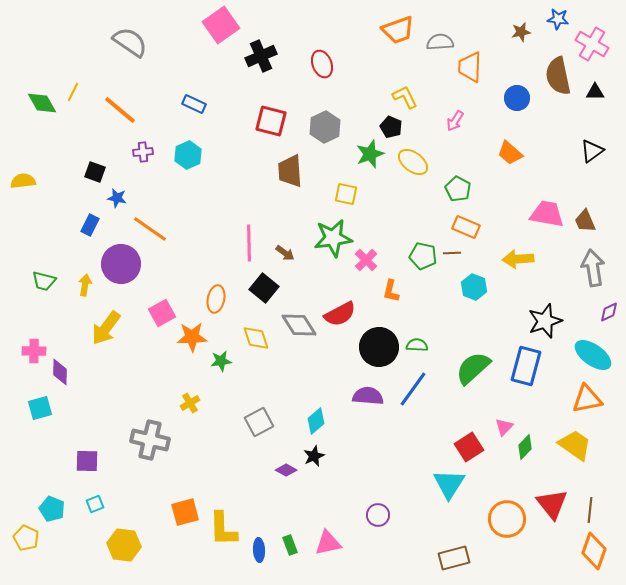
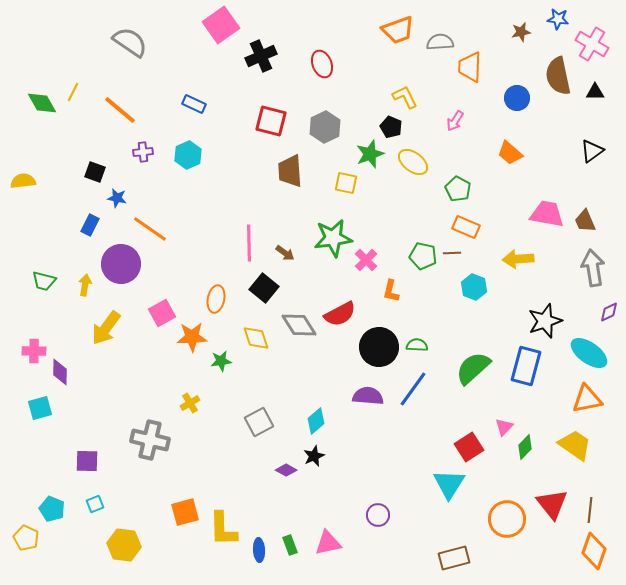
yellow square at (346, 194): moved 11 px up
cyan ellipse at (593, 355): moved 4 px left, 2 px up
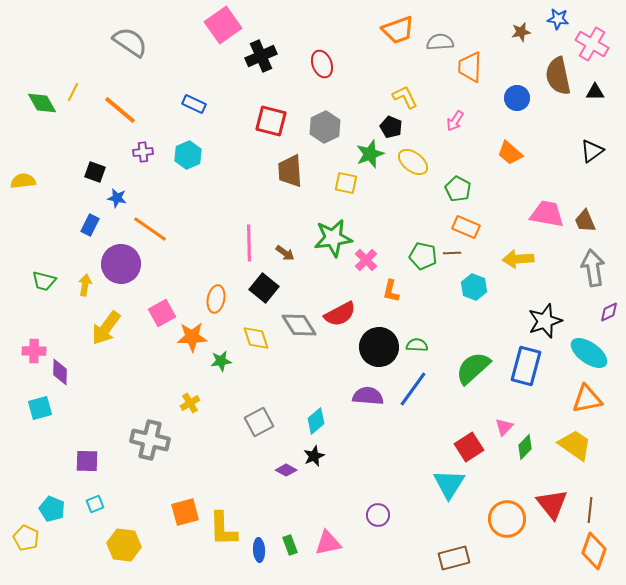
pink square at (221, 25): moved 2 px right
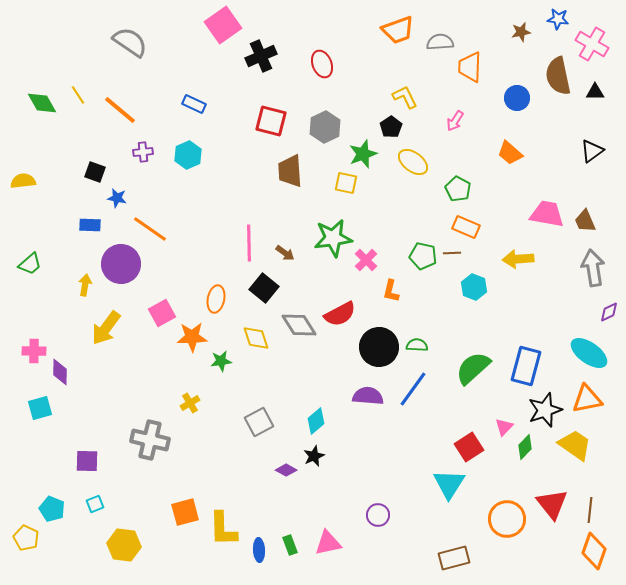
yellow line at (73, 92): moved 5 px right, 3 px down; rotated 60 degrees counterclockwise
black pentagon at (391, 127): rotated 15 degrees clockwise
green star at (370, 154): moved 7 px left
blue rectangle at (90, 225): rotated 65 degrees clockwise
green trapezoid at (44, 281): moved 14 px left, 17 px up; rotated 55 degrees counterclockwise
black star at (545, 321): moved 89 px down
